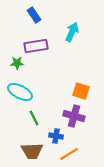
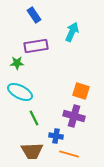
orange line: rotated 48 degrees clockwise
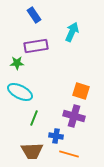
green line: rotated 49 degrees clockwise
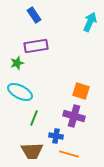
cyan arrow: moved 18 px right, 10 px up
green star: rotated 16 degrees counterclockwise
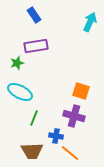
orange line: moved 1 px right, 1 px up; rotated 24 degrees clockwise
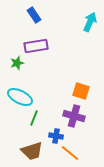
cyan ellipse: moved 5 px down
brown trapezoid: rotated 15 degrees counterclockwise
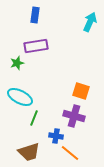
blue rectangle: moved 1 px right; rotated 42 degrees clockwise
brown trapezoid: moved 3 px left, 1 px down
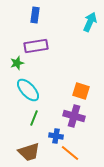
cyan ellipse: moved 8 px right, 7 px up; rotated 20 degrees clockwise
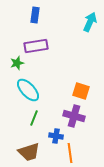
orange line: rotated 42 degrees clockwise
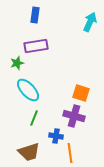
orange square: moved 2 px down
